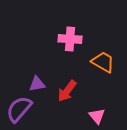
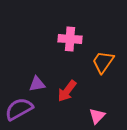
orange trapezoid: rotated 85 degrees counterclockwise
purple semicircle: rotated 20 degrees clockwise
pink triangle: rotated 24 degrees clockwise
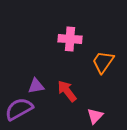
purple triangle: moved 1 px left, 2 px down
red arrow: rotated 105 degrees clockwise
pink triangle: moved 2 px left
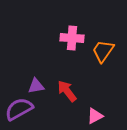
pink cross: moved 2 px right, 1 px up
orange trapezoid: moved 11 px up
pink triangle: rotated 18 degrees clockwise
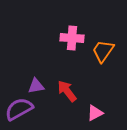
pink triangle: moved 3 px up
